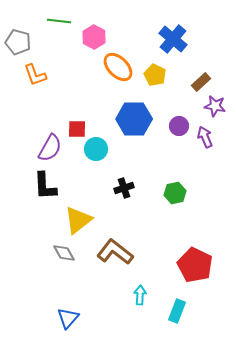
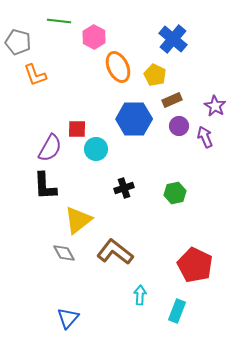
orange ellipse: rotated 20 degrees clockwise
brown rectangle: moved 29 px left, 18 px down; rotated 18 degrees clockwise
purple star: rotated 20 degrees clockwise
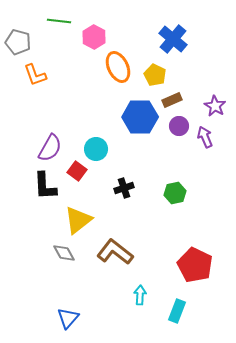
blue hexagon: moved 6 px right, 2 px up
red square: moved 42 px down; rotated 36 degrees clockwise
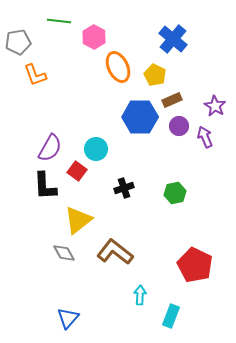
gray pentagon: rotated 25 degrees counterclockwise
cyan rectangle: moved 6 px left, 5 px down
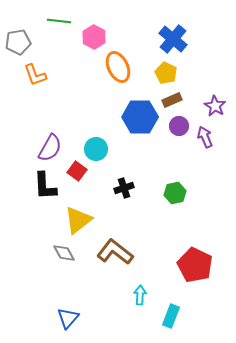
yellow pentagon: moved 11 px right, 2 px up
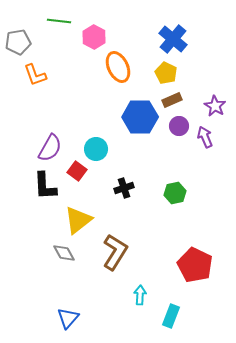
brown L-shape: rotated 84 degrees clockwise
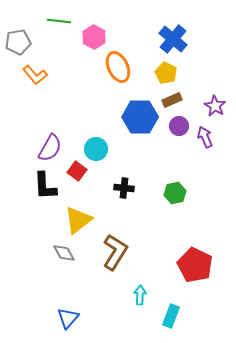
orange L-shape: rotated 20 degrees counterclockwise
black cross: rotated 24 degrees clockwise
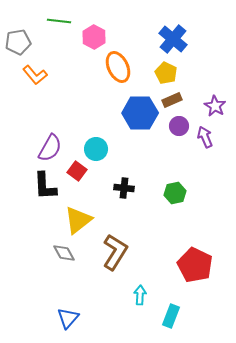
blue hexagon: moved 4 px up
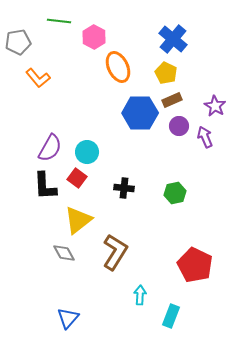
orange L-shape: moved 3 px right, 3 px down
cyan circle: moved 9 px left, 3 px down
red square: moved 7 px down
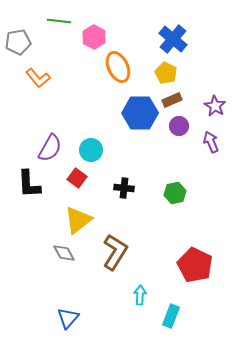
purple arrow: moved 6 px right, 5 px down
cyan circle: moved 4 px right, 2 px up
black L-shape: moved 16 px left, 2 px up
